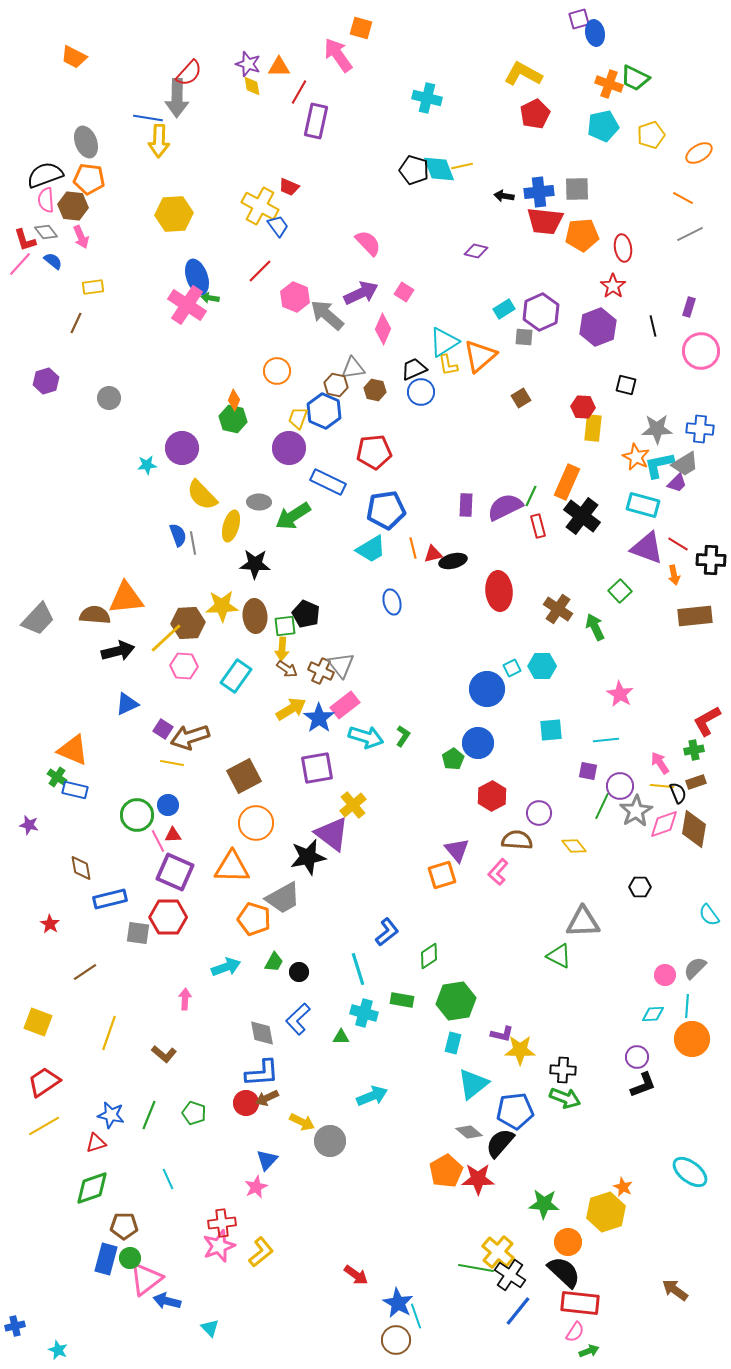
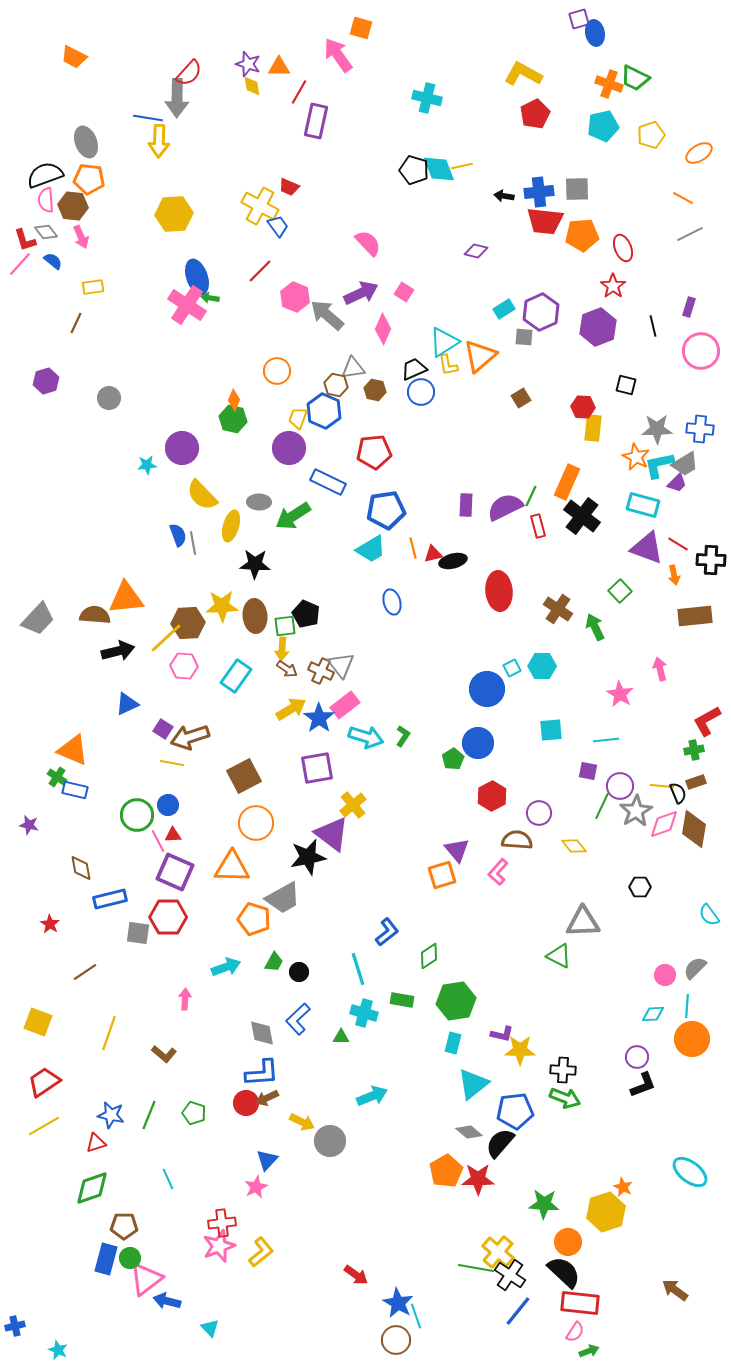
red ellipse at (623, 248): rotated 12 degrees counterclockwise
pink arrow at (660, 763): moved 94 px up; rotated 20 degrees clockwise
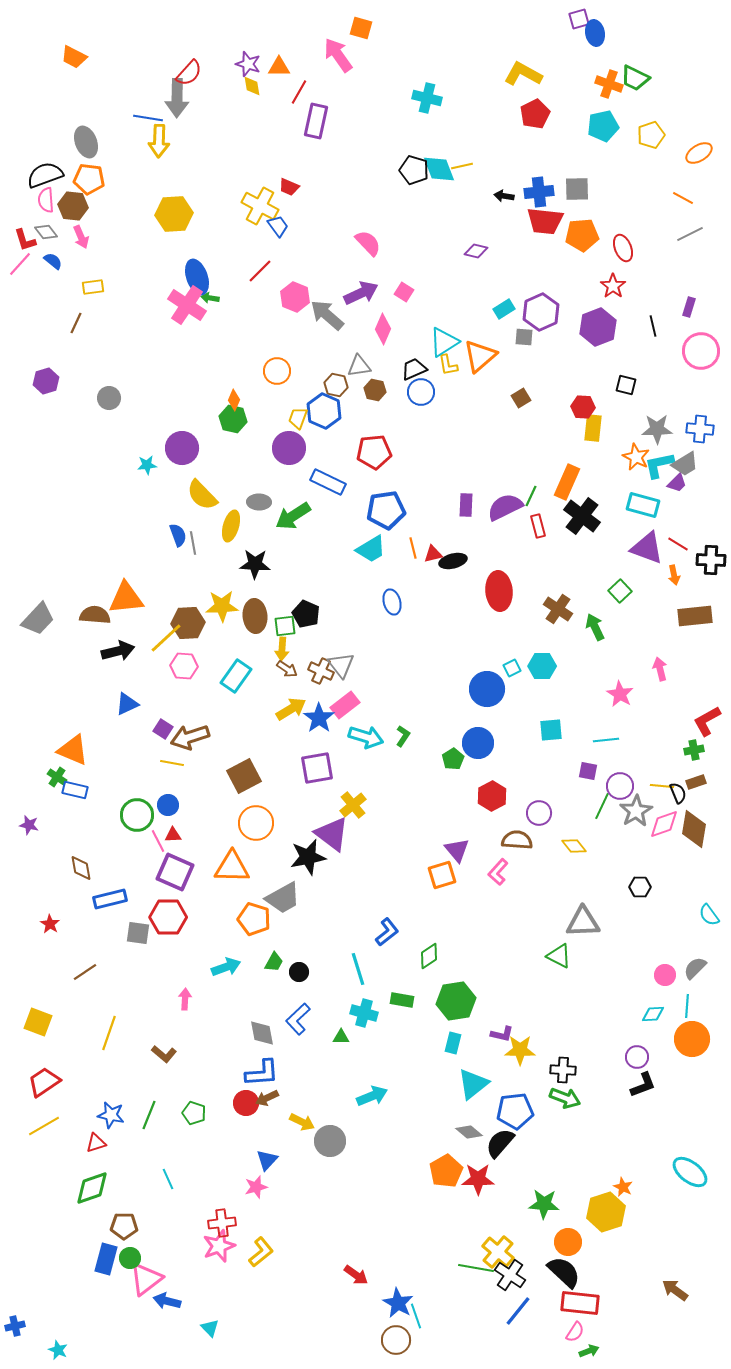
gray triangle at (353, 368): moved 6 px right, 2 px up
pink star at (256, 1187): rotated 10 degrees clockwise
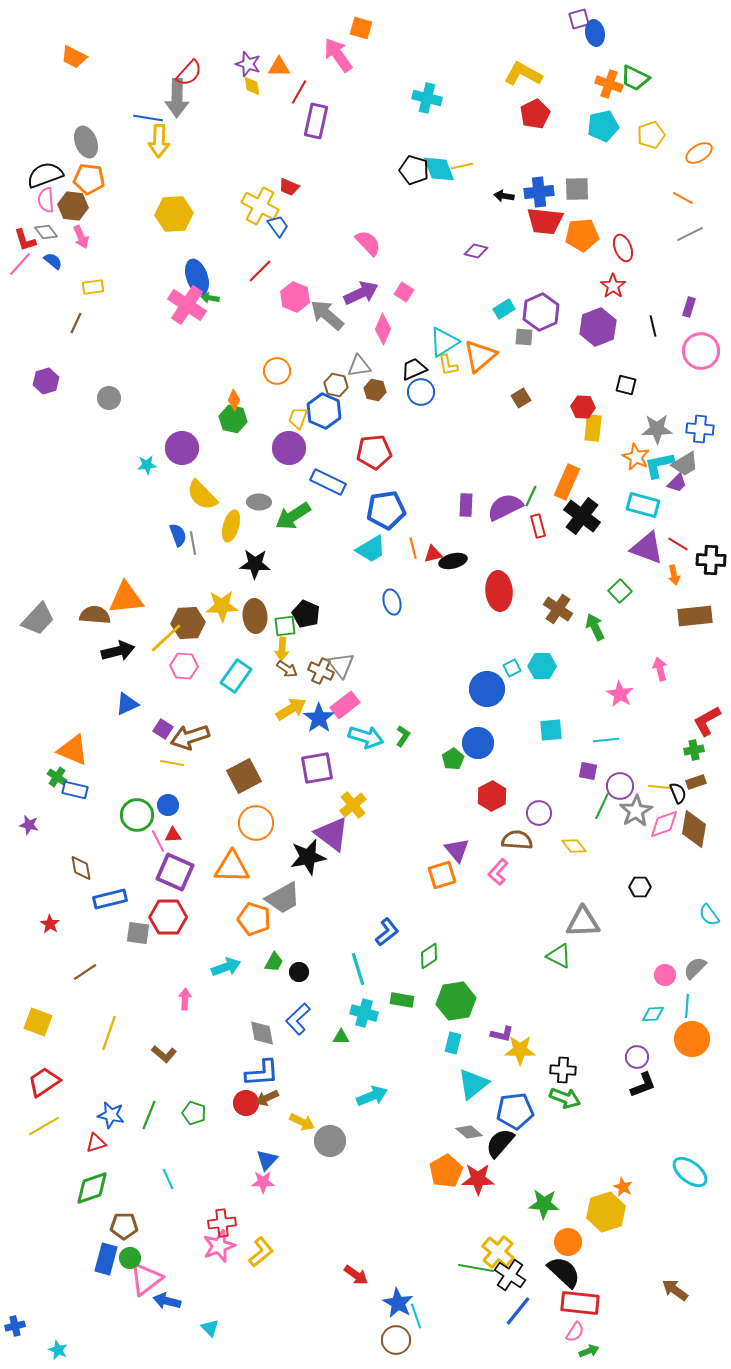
yellow line at (662, 786): moved 2 px left, 1 px down
pink star at (256, 1187): moved 7 px right, 5 px up; rotated 15 degrees clockwise
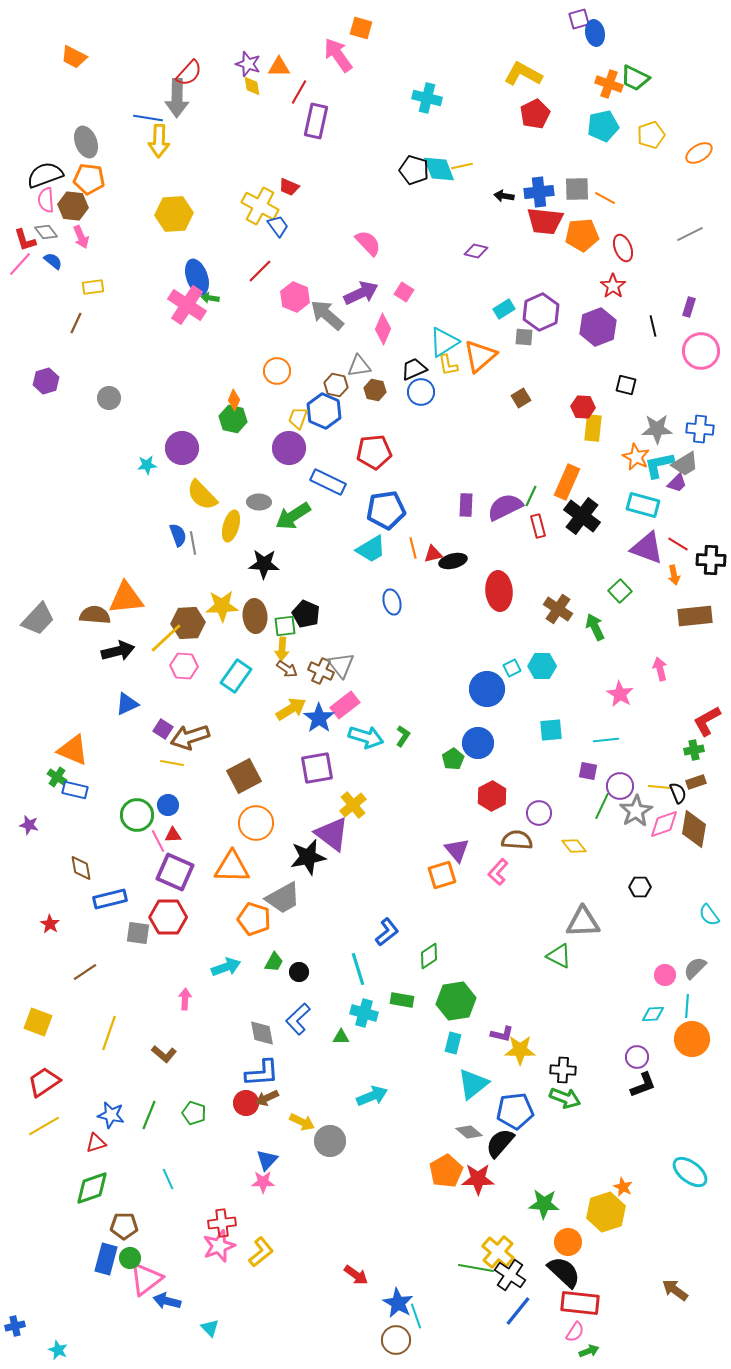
orange line at (683, 198): moved 78 px left
black star at (255, 564): moved 9 px right
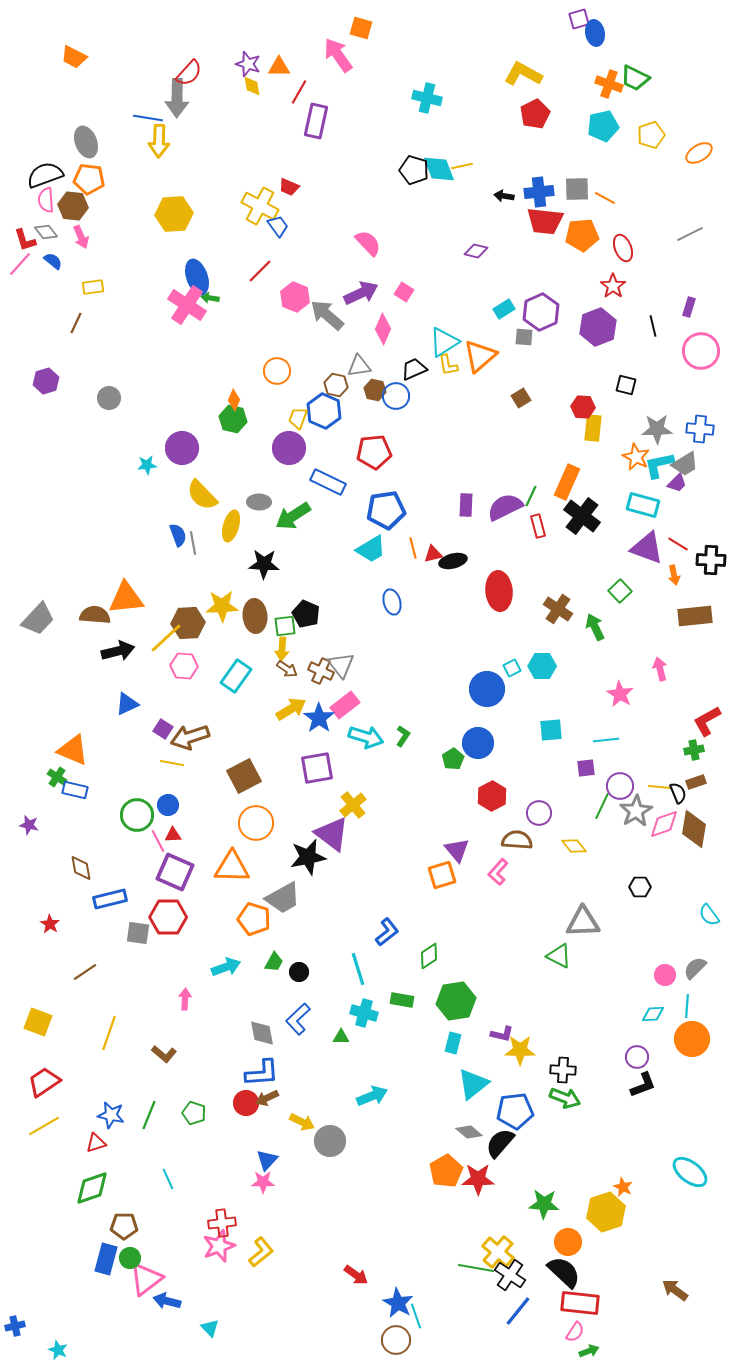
blue circle at (421, 392): moved 25 px left, 4 px down
purple square at (588, 771): moved 2 px left, 3 px up; rotated 18 degrees counterclockwise
